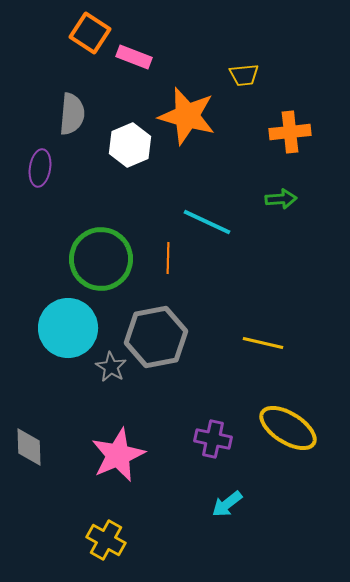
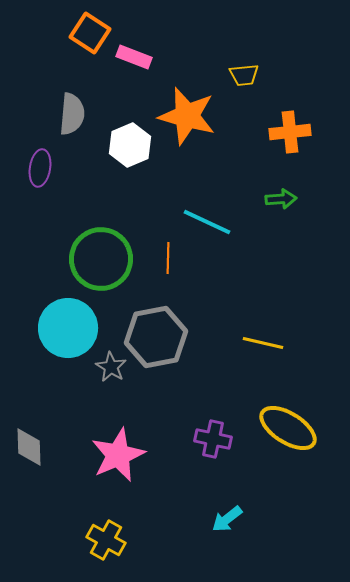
cyan arrow: moved 15 px down
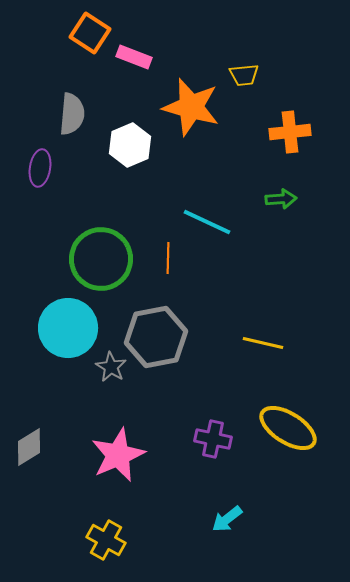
orange star: moved 4 px right, 9 px up
gray diamond: rotated 60 degrees clockwise
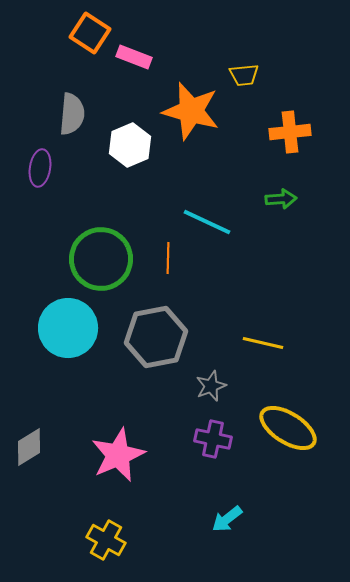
orange star: moved 4 px down
gray star: moved 100 px right, 19 px down; rotated 20 degrees clockwise
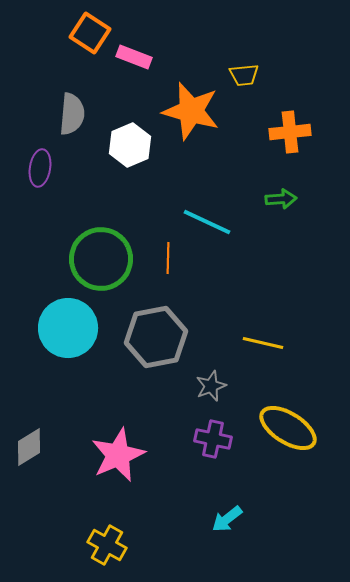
yellow cross: moved 1 px right, 5 px down
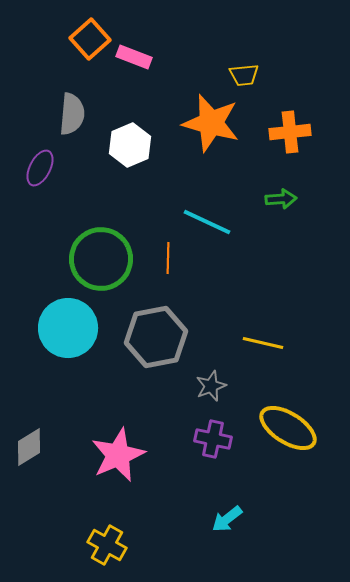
orange square: moved 6 px down; rotated 15 degrees clockwise
orange star: moved 20 px right, 12 px down
purple ellipse: rotated 18 degrees clockwise
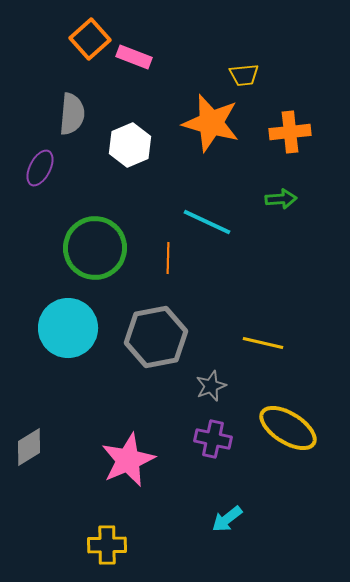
green circle: moved 6 px left, 11 px up
pink star: moved 10 px right, 5 px down
yellow cross: rotated 30 degrees counterclockwise
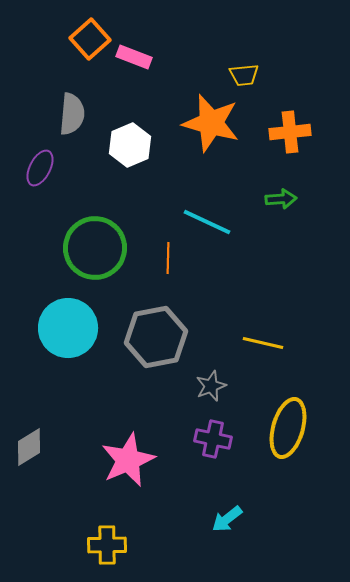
yellow ellipse: rotated 74 degrees clockwise
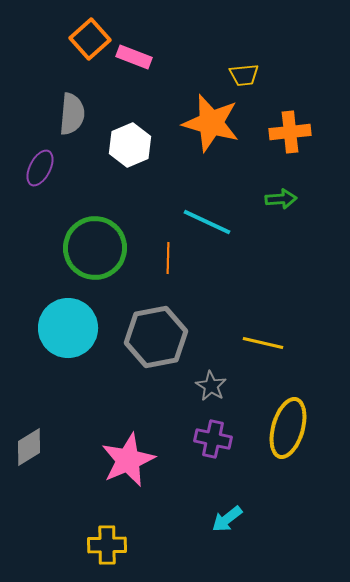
gray star: rotated 20 degrees counterclockwise
